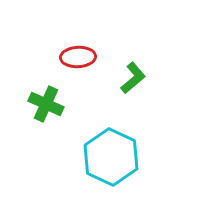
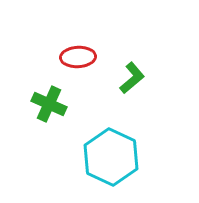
green L-shape: moved 1 px left
green cross: moved 3 px right
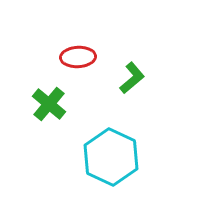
green cross: rotated 16 degrees clockwise
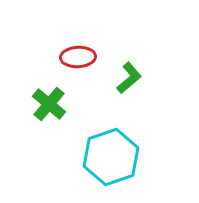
green L-shape: moved 3 px left
cyan hexagon: rotated 16 degrees clockwise
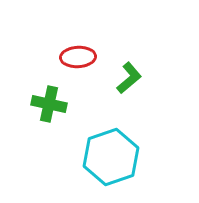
green cross: rotated 28 degrees counterclockwise
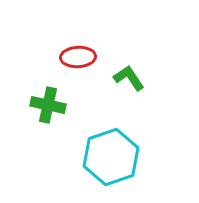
green L-shape: rotated 84 degrees counterclockwise
green cross: moved 1 px left, 1 px down
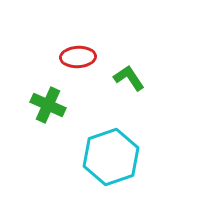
green cross: rotated 12 degrees clockwise
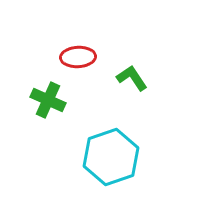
green L-shape: moved 3 px right
green cross: moved 5 px up
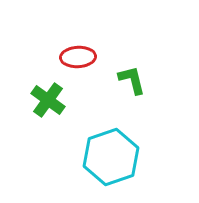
green L-shape: moved 2 px down; rotated 20 degrees clockwise
green cross: rotated 12 degrees clockwise
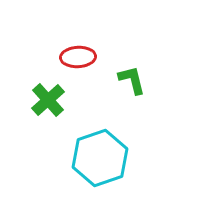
green cross: rotated 12 degrees clockwise
cyan hexagon: moved 11 px left, 1 px down
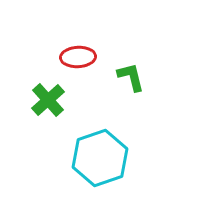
green L-shape: moved 1 px left, 3 px up
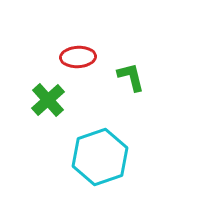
cyan hexagon: moved 1 px up
